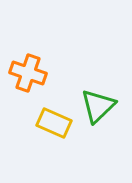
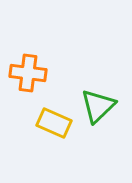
orange cross: rotated 12 degrees counterclockwise
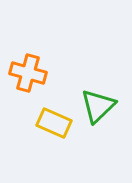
orange cross: rotated 9 degrees clockwise
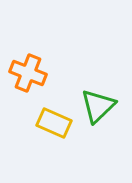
orange cross: rotated 6 degrees clockwise
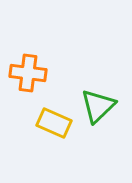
orange cross: rotated 15 degrees counterclockwise
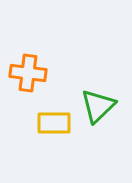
yellow rectangle: rotated 24 degrees counterclockwise
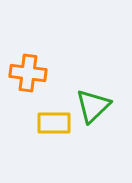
green triangle: moved 5 px left
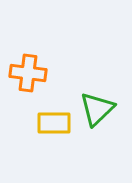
green triangle: moved 4 px right, 3 px down
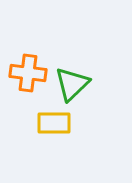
green triangle: moved 25 px left, 25 px up
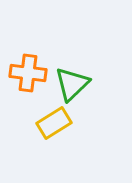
yellow rectangle: rotated 32 degrees counterclockwise
